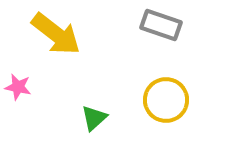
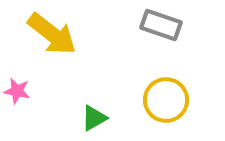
yellow arrow: moved 4 px left
pink star: moved 1 px left, 4 px down
green triangle: rotated 12 degrees clockwise
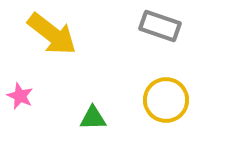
gray rectangle: moved 1 px left, 1 px down
pink star: moved 3 px right, 5 px down; rotated 12 degrees clockwise
green triangle: moved 1 px left; rotated 28 degrees clockwise
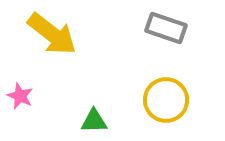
gray rectangle: moved 6 px right, 2 px down
green triangle: moved 1 px right, 3 px down
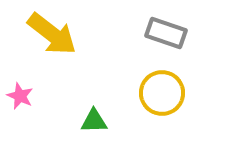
gray rectangle: moved 5 px down
yellow circle: moved 4 px left, 7 px up
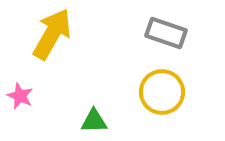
yellow arrow: rotated 98 degrees counterclockwise
yellow circle: moved 1 px up
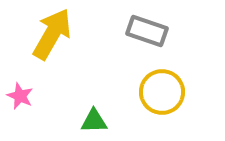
gray rectangle: moved 19 px left, 2 px up
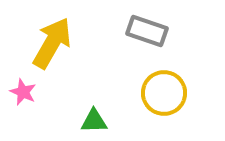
yellow arrow: moved 9 px down
yellow circle: moved 2 px right, 1 px down
pink star: moved 3 px right, 4 px up
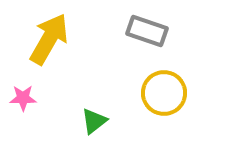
yellow arrow: moved 3 px left, 4 px up
pink star: moved 6 px down; rotated 24 degrees counterclockwise
green triangle: rotated 36 degrees counterclockwise
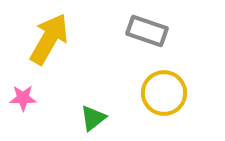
green triangle: moved 1 px left, 3 px up
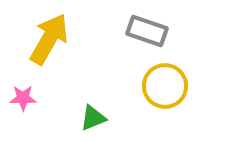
yellow circle: moved 1 px right, 7 px up
green triangle: rotated 16 degrees clockwise
